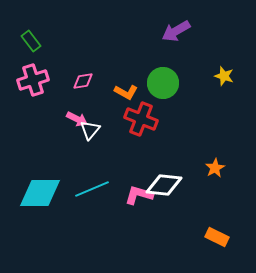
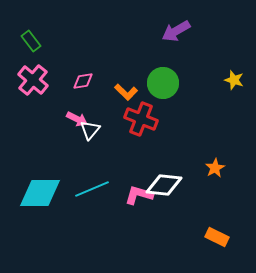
yellow star: moved 10 px right, 4 px down
pink cross: rotated 32 degrees counterclockwise
orange L-shape: rotated 15 degrees clockwise
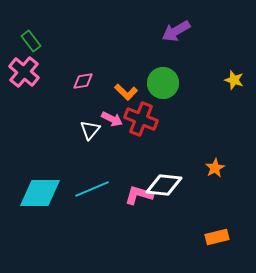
pink cross: moved 9 px left, 8 px up
pink arrow: moved 35 px right
orange rectangle: rotated 40 degrees counterclockwise
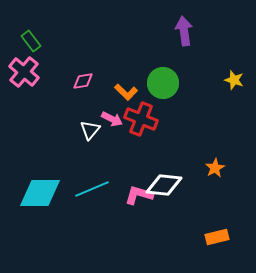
purple arrow: moved 8 px right; rotated 112 degrees clockwise
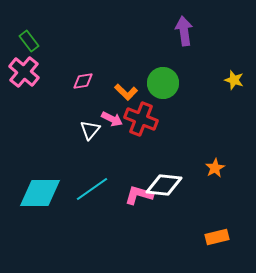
green rectangle: moved 2 px left
cyan line: rotated 12 degrees counterclockwise
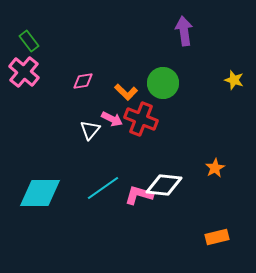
cyan line: moved 11 px right, 1 px up
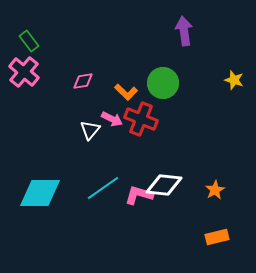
orange star: moved 22 px down
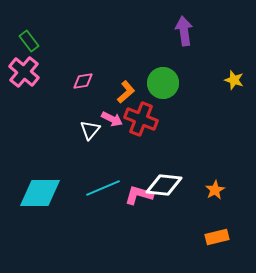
orange L-shape: rotated 85 degrees counterclockwise
cyan line: rotated 12 degrees clockwise
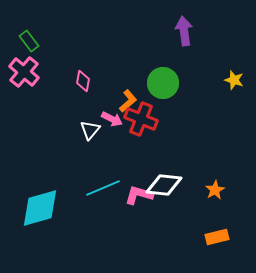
pink diamond: rotated 70 degrees counterclockwise
orange L-shape: moved 2 px right, 9 px down
cyan diamond: moved 15 px down; rotated 15 degrees counterclockwise
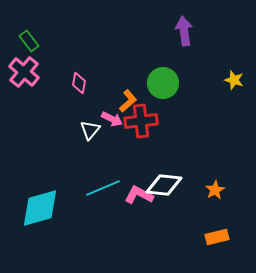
pink diamond: moved 4 px left, 2 px down
red cross: moved 2 px down; rotated 28 degrees counterclockwise
pink L-shape: rotated 12 degrees clockwise
